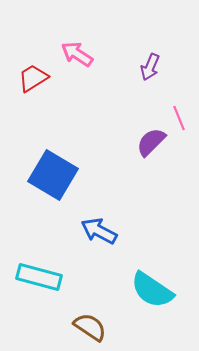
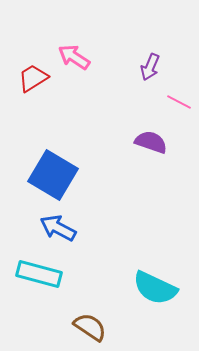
pink arrow: moved 3 px left, 3 px down
pink line: moved 16 px up; rotated 40 degrees counterclockwise
purple semicircle: rotated 64 degrees clockwise
blue arrow: moved 41 px left, 3 px up
cyan rectangle: moved 3 px up
cyan semicircle: moved 3 px right, 2 px up; rotated 9 degrees counterclockwise
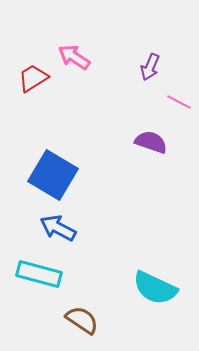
brown semicircle: moved 8 px left, 7 px up
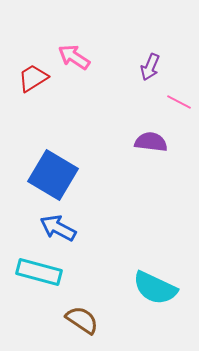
purple semicircle: rotated 12 degrees counterclockwise
cyan rectangle: moved 2 px up
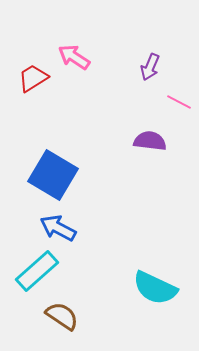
purple semicircle: moved 1 px left, 1 px up
cyan rectangle: moved 2 px left, 1 px up; rotated 57 degrees counterclockwise
brown semicircle: moved 20 px left, 4 px up
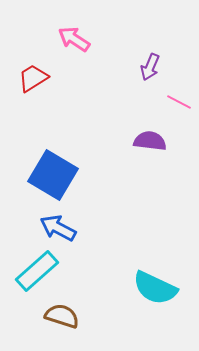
pink arrow: moved 18 px up
brown semicircle: rotated 16 degrees counterclockwise
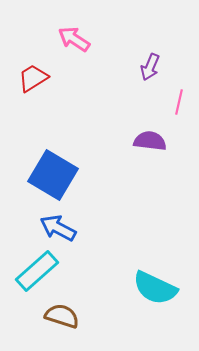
pink line: rotated 75 degrees clockwise
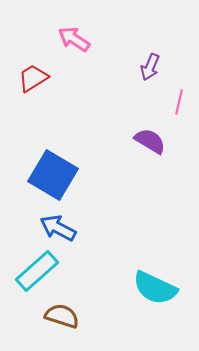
purple semicircle: rotated 24 degrees clockwise
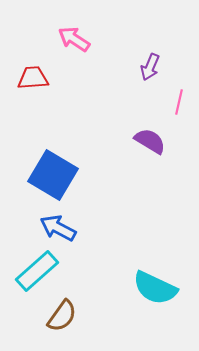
red trapezoid: rotated 28 degrees clockwise
brown semicircle: rotated 108 degrees clockwise
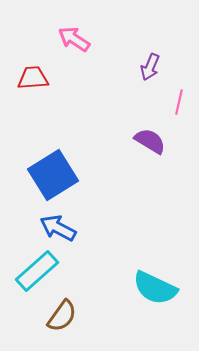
blue square: rotated 27 degrees clockwise
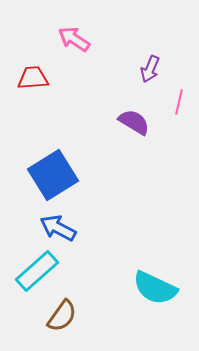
purple arrow: moved 2 px down
purple semicircle: moved 16 px left, 19 px up
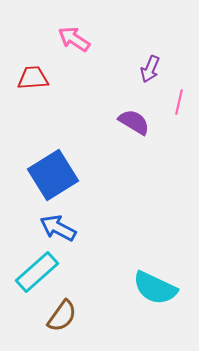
cyan rectangle: moved 1 px down
